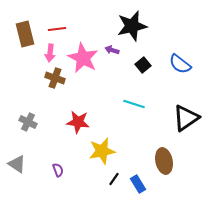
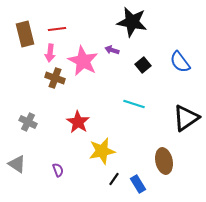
black star: moved 4 px up; rotated 24 degrees clockwise
pink star: moved 3 px down
blue semicircle: moved 2 px up; rotated 15 degrees clockwise
red star: rotated 25 degrees clockwise
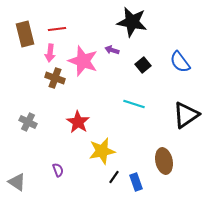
pink star: rotated 8 degrees counterclockwise
black triangle: moved 3 px up
gray triangle: moved 18 px down
black line: moved 2 px up
blue rectangle: moved 2 px left, 2 px up; rotated 12 degrees clockwise
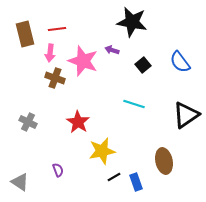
black line: rotated 24 degrees clockwise
gray triangle: moved 3 px right
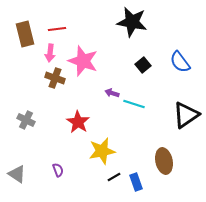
purple arrow: moved 43 px down
gray cross: moved 2 px left, 2 px up
gray triangle: moved 3 px left, 8 px up
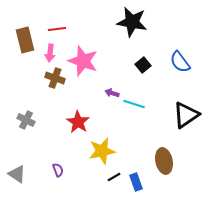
brown rectangle: moved 6 px down
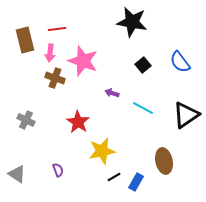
cyan line: moved 9 px right, 4 px down; rotated 10 degrees clockwise
blue rectangle: rotated 48 degrees clockwise
